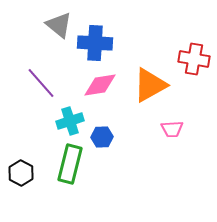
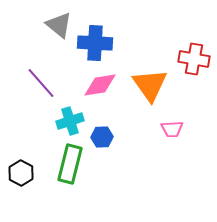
orange triangle: rotated 36 degrees counterclockwise
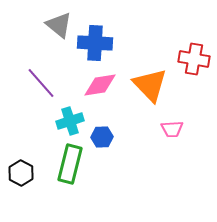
orange triangle: rotated 9 degrees counterclockwise
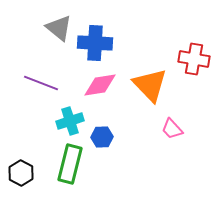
gray triangle: moved 3 px down
purple line: rotated 28 degrees counterclockwise
pink trapezoid: rotated 50 degrees clockwise
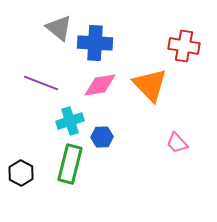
red cross: moved 10 px left, 13 px up
pink trapezoid: moved 5 px right, 14 px down
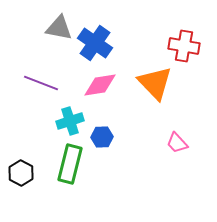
gray triangle: rotated 28 degrees counterclockwise
blue cross: rotated 32 degrees clockwise
orange triangle: moved 5 px right, 2 px up
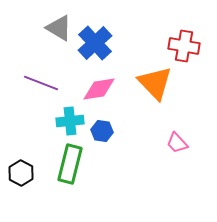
gray triangle: rotated 20 degrees clockwise
blue cross: rotated 12 degrees clockwise
pink diamond: moved 1 px left, 4 px down
cyan cross: rotated 12 degrees clockwise
blue hexagon: moved 6 px up; rotated 10 degrees clockwise
